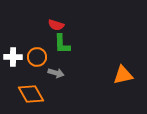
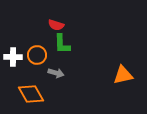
orange circle: moved 2 px up
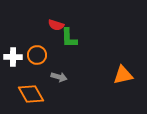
green L-shape: moved 7 px right, 6 px up
gray arrow: moved 3 px right, 4 px down
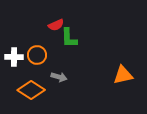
red semicircle: rotated 42 degrees counterclockwise
white cross: moved 1 px right
orange diamond: moved 4 px up; rotated 28 degrees counterclockwise
